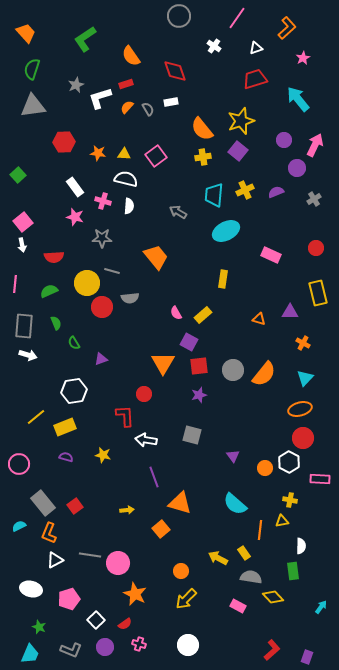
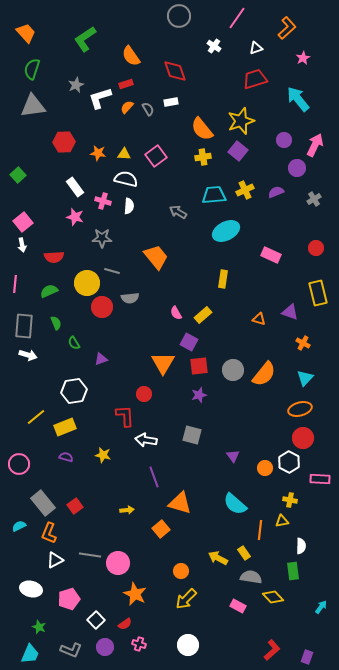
cyan trapezoid at (214, 195): rotated 80 degrees clockwise
purple triangle at (290, 312): rotated 18 degrees clockwise
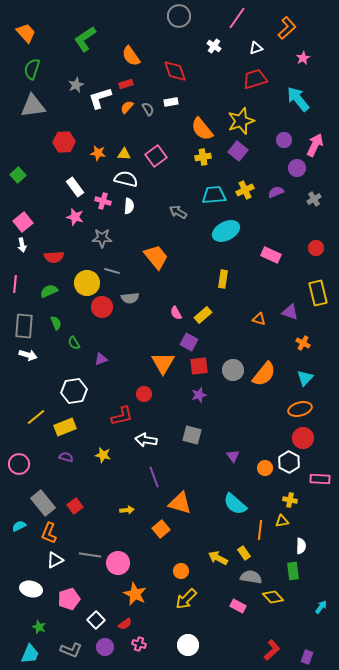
red L-shape at (125, 416): moved 3 px left; rotated 80 degrees clockwise
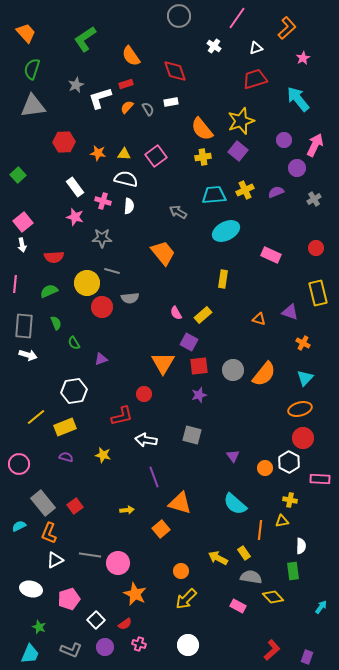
orange trapezoid at (156, 257): moved 7 px right, 4 px up
